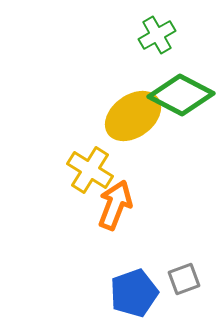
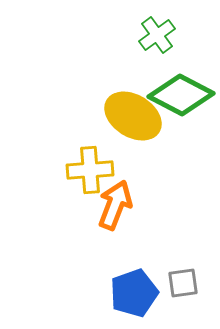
green cross: rotated 6 degrees counterclockwise
yellow ellipse: rotated 68 degrees clockwise
yellow cross: rotated 36 degrees counterclockwise
gray square: moved 1 px left, 4 px down; rotated 12 degrees clockwise
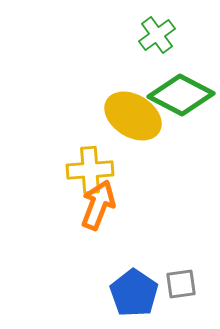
orange arrow: moved 17 px left
gray square: moved 2 px left, 1 px down
blue pentagon: rotated 18 degrees counterclockwise
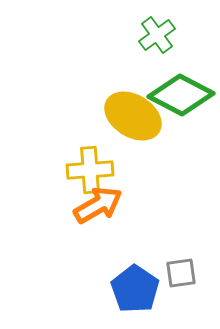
orange arrow: rotated 39 degrees clockwise
gray square: moved 11 px up
blue pentagon: moved 1 px right, 4 px up
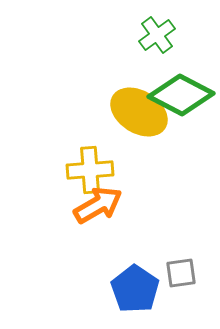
yellow ellipse: moved 6 px right, 4 px up
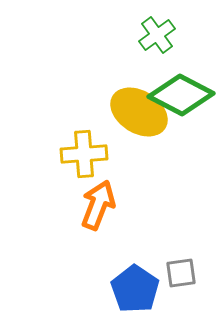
yellow cross: moved 6 px left, 16 px up
orange arrow: rotated 39 degrees counterclockwise
